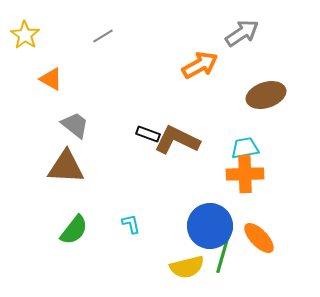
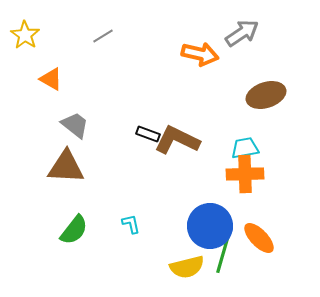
orange arrow: moved 11 px up; rotated 42 degrees clockwise
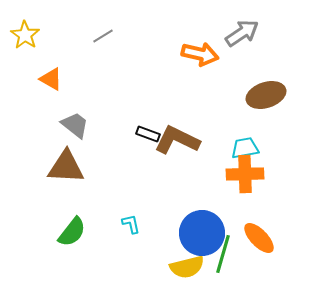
blue circle: moved 8 px left, 7 px down
green semicircle: moved 2 px left, 2 px down
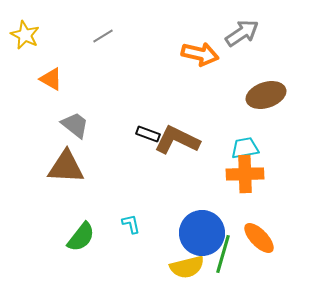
yellow star: rotated 8 degrees counterclockwise
green semicircle: moved 9 px right, 5 px down
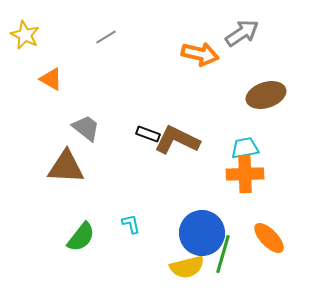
gray line: moved 3 px right, 1 px down
gray trapezoid: moved 11 px right, 3 px down
orange ellipse: moved 10 px right
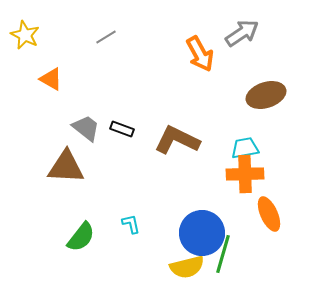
orange arrow: rotated 48 degrees clockwise
black rectangle: moved 26 px left, 5 px up
orange ellipse: moved 24 px up; rotated 20 degrees clockwise
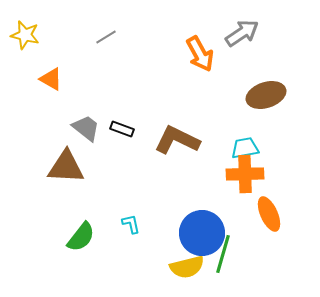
yellow star: rotated 12 degrees counterclockwise
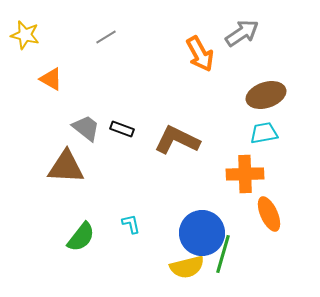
cyan trapezoid: moved 19 px right, 15 px up
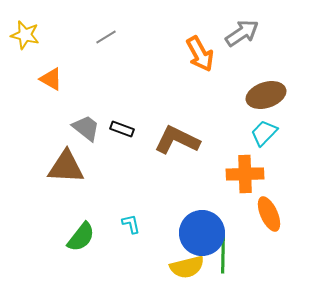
cyan trapezoid: rotated 36 degrees counterclockwise
green line: rotated 15 degrees counterclockwise
